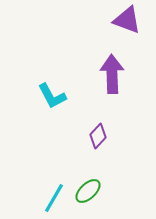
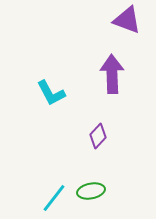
cyan L-shape: moved 1 px left, 3 px up
green ellipse: moved 3 px right; rotated 32 degrees clockwise
cyan line: rotated 8 degrees clockwise
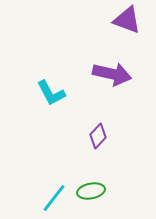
purple arrow: rotated 105 degrees clockwise
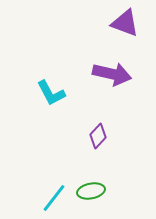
purple triangle: moved 2 px left, 3 px down
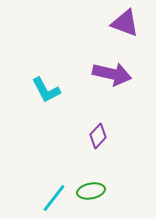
cyan L-shape: moved 5 px left, 3 px up
